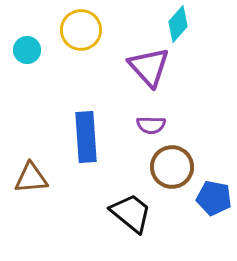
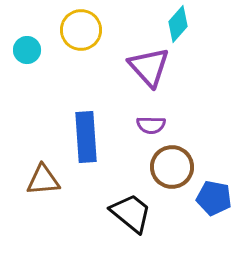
brown triangle: moved 12 px right, 2 px down
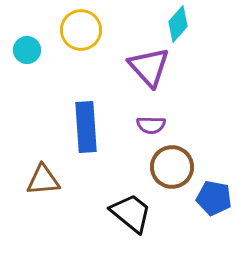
blue rectangle: moved 10 px up
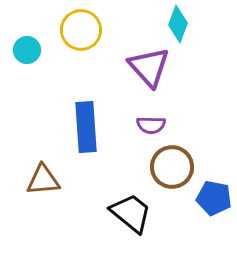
cyan diamond: rotated 21 degrees counterclockwise
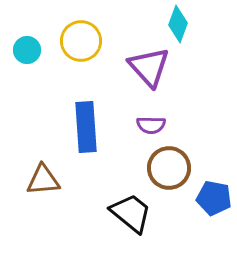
yellow circle: moved 11 px down
brown circle: moved 3 px left, 1 px down
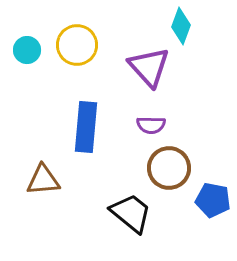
cyan diamond: moved 3 px right, 2 px down
yellow circle: moved 4 px left, 4 px down
blue rectangle: rotated 9 degrees clockwise
blue pentagon: moved 1 px left, 2 px down
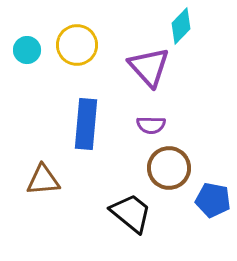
cyan diamond: rotated 24 degrees clockwise
blue rectangle: moved 3 px up
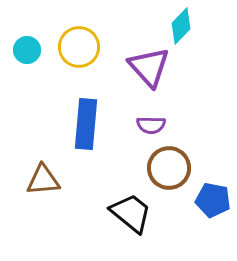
yellow circle: moved 2 px right, 2 px down
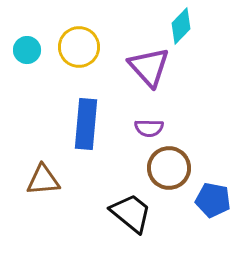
purple semicircle: moved 2 px left, 3 px down
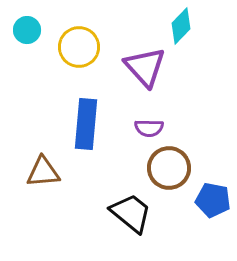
cyan circle: moved 20 px up
purple triangle: moved 4 px left
brown triangle: moved 8 px up
